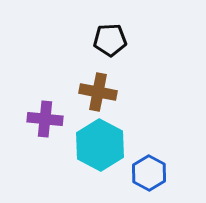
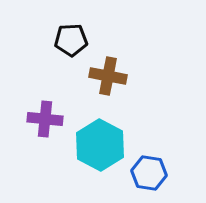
black pentagon: moved 39 px left
brown cross: moved 10 px right, 16 px up
blue hexagon: rotated 20 degrees counterclockwise
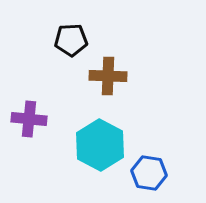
brown cross: rotated 9 degrees counterclockwise
purple cross: moved 16 px left
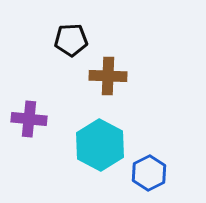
blue hexagon: rotated 24 degrees clockwise
